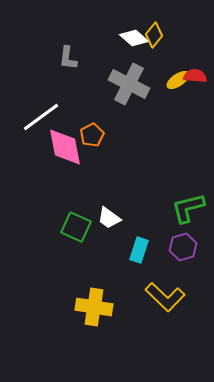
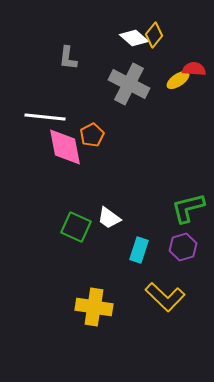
red semicircle: moved 1 px left, 7 px up
white line: moved 4 px right; rotated 42 degrees clockwise
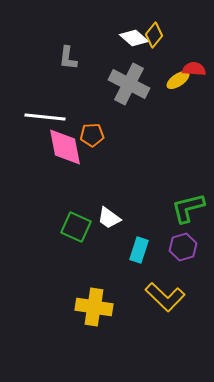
orange pentagon: rotated 25 degrees clockwise
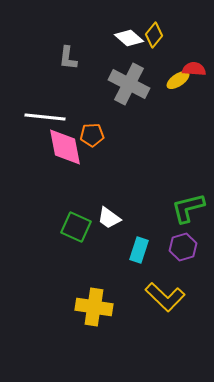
white diamond: moved 5 px left
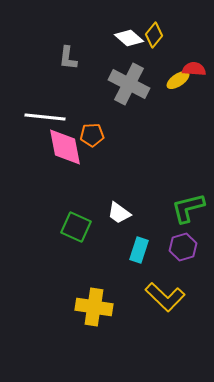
white trapezoid: moved 10 px right, 5 px up
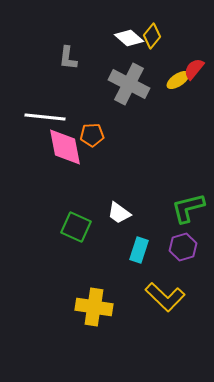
yellow diamond: moved 2 px left, 1 px down
red semicircle: rotated 55 degrees counterclockwise
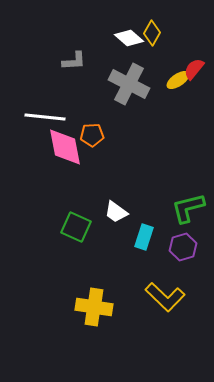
yellow diamond: moved 3 px up; rotated 10 degrees counterclockwise
gray L-shape: moved 6 px right, 3 px down; rotated 100 degrees counterclockwise
white trapezoid: moved 3 px left, 1 px up
cyan rectangle: moved 5 px right, 13 px up
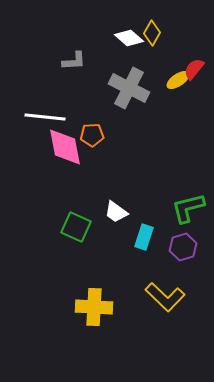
gray cross: moved 4 px down
yellow cross: rotated 6 degrees counterclockwise
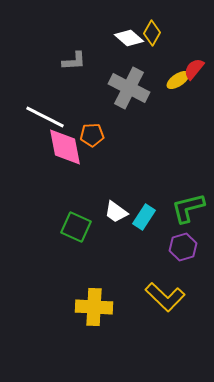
white line: rotated 21 degrees clockwise
cyan rectangle: moved 20 px up; rotated 15 degrees clockwise
